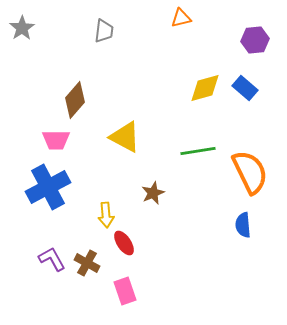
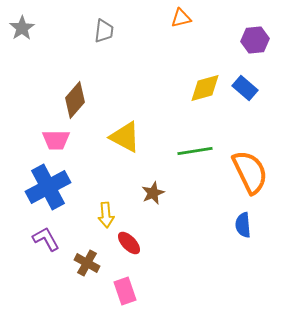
green line: moved 3 px left
red ellipse: moved 5 px right; rotated 10 degrees counterclockwise
purple L-shape: moved 6 px left, 20 px up
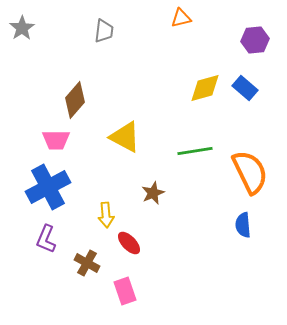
purple L-shape: rotated 128 degrees counterclockwise
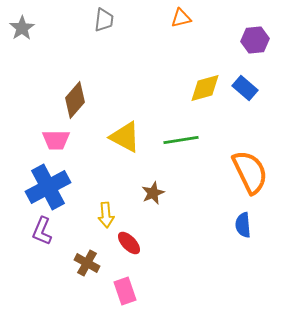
gray trapezoid: moved 11 px up
green line: moved 14 px left, 11 px up
purple L-shape: moved 4 px left, 8 px up
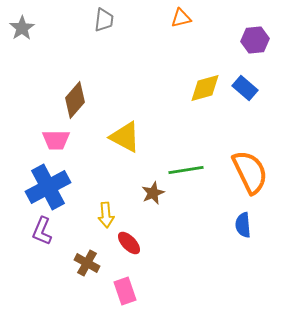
green line: moved 5 px right, 30 px down
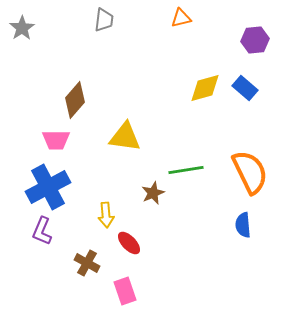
yellow triangle: rotated 20 degrees counterclockwise
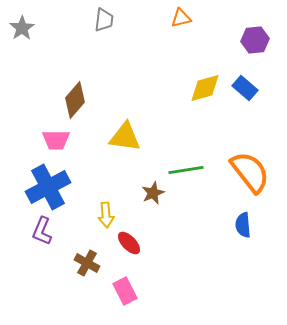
orange semicircle: rotated 12 degrees counterclockwise
pink rectangle: rotated 8 degrees counterclockwise
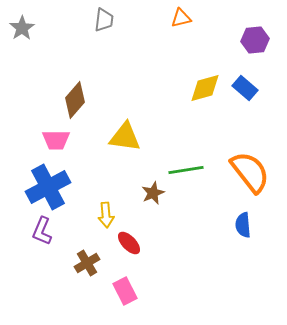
brown cross: rotated 30 degrees clockwise
